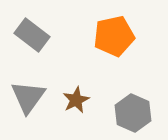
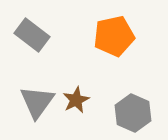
gray triangle: moved 9 px right, 5 px down
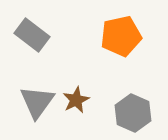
orange pentagon: moved 7 px right
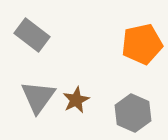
orange pentagon: moved 21 px right, 8 px down
gray triangle: moved 1 px right, 5 px up
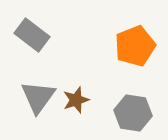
orange pentagon: moved 7 px left, 2 px down; rotated 9 degrees counterclockwise
brown star: rotated 8 degrees clockwise
gray hexagon: rotated 15 degrees counterclockwise
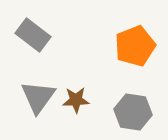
gray rectangle: moved 1 px right
brown star: rotated 16 degrees clockwise
gray hexagon: moved 1 px up
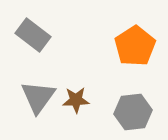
orange pentagon: rotated 12 degrees counterclockwise
gray hexagon: rotated 15 degrees counterclockwise
